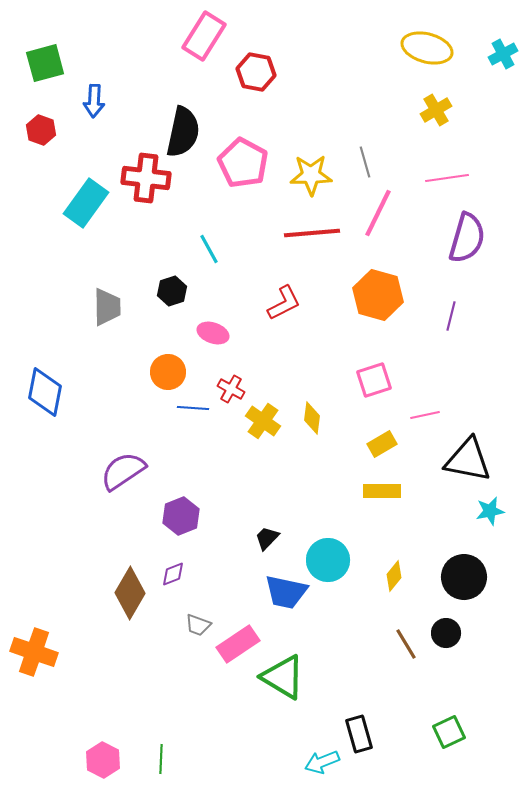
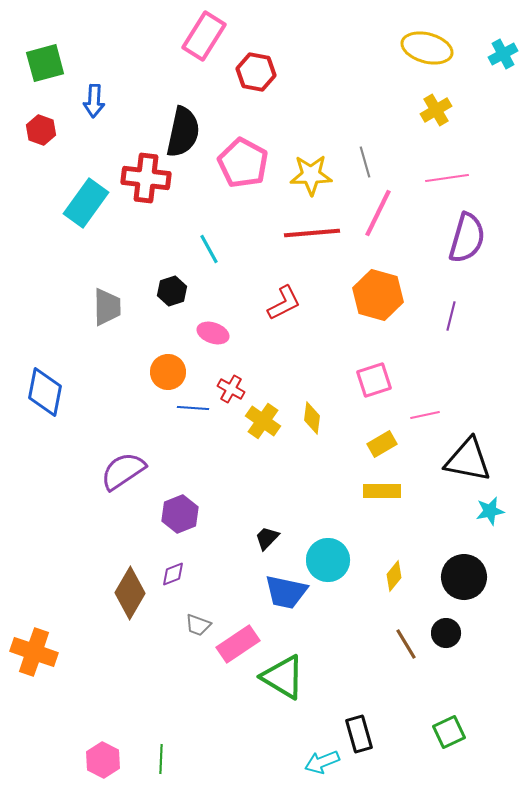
purple hexagon at (181, 516): moved 1 px left, 2 px up
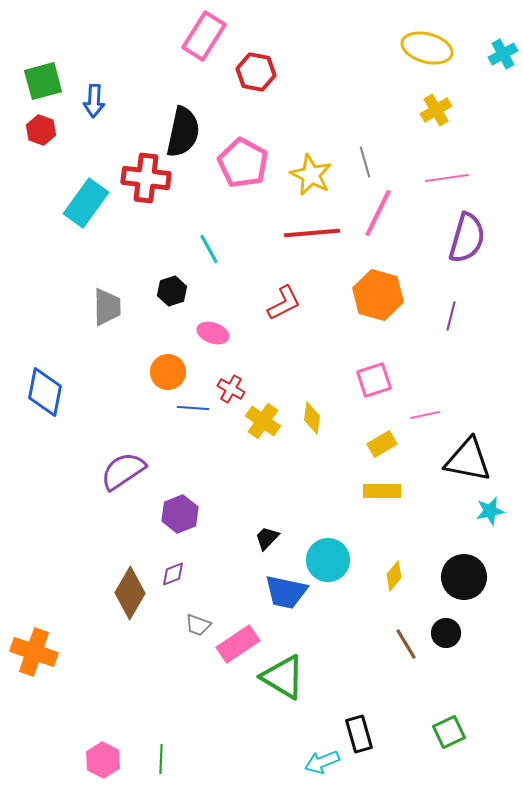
green square at (45, 63): moved 2 px left, 18 px down
yellow star at (311, 175): rotated 27 degrees clockwise
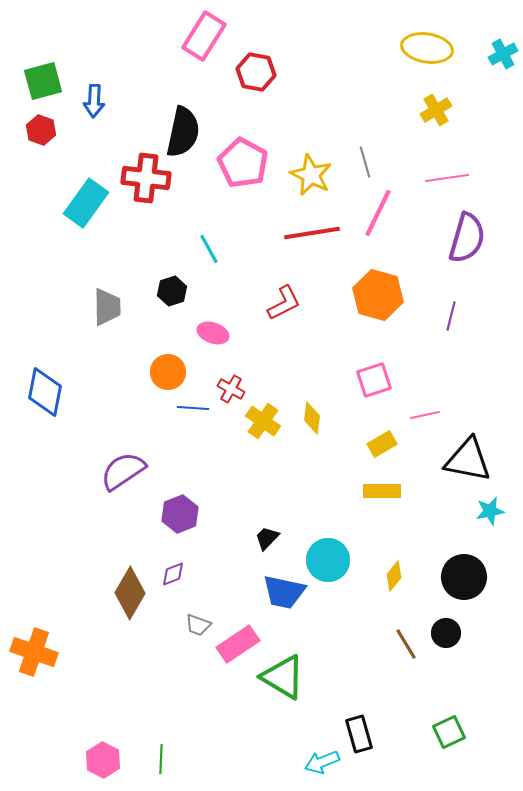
yellow ellipse at (427, 48): rotated 6 degrees counterclockwise
red line at (312, 233): rotated 4 degrees counterclockwise
blue trapezoid at (286, 592): moved 2 px left
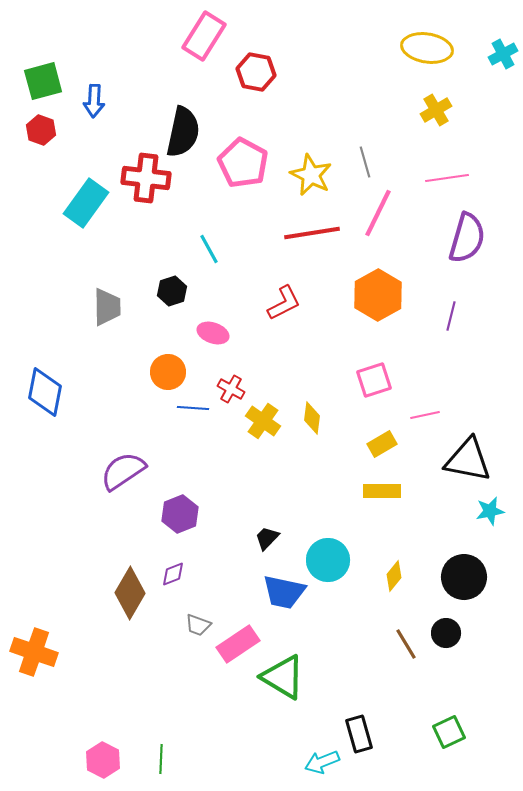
orange hexagon at (378, 295): rotated 15 degrees clockwise
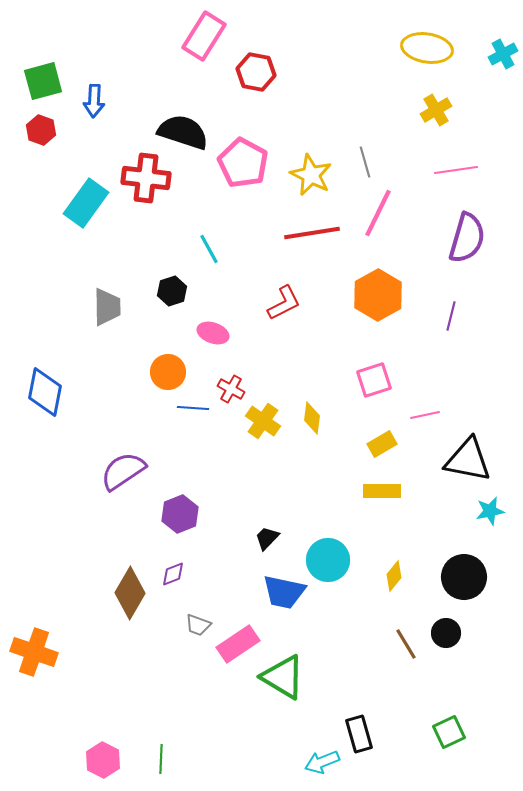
black semicircle at (183, 132): rotated 84 degrees counterclockwise
pink line at (447, 178): moved 9 px right, 8 px up
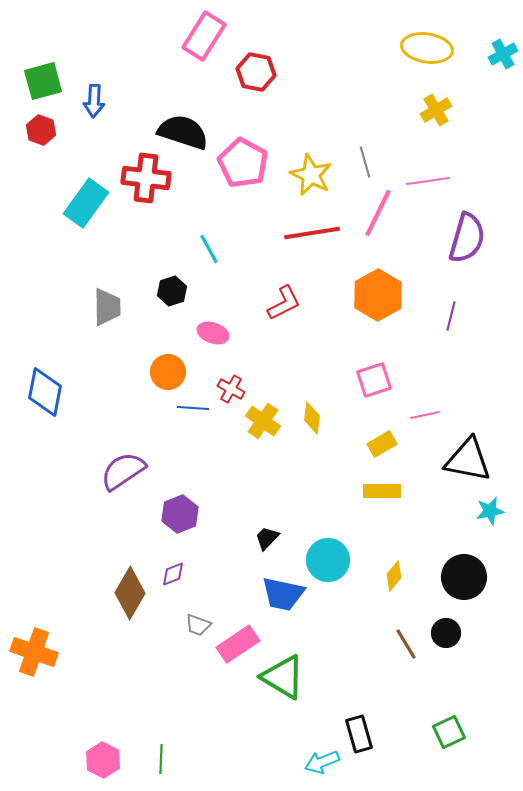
pink line at (456, 170): moved 28 px left, 11 px down
blue trapezoid at (284, 592): moved 1 px left, 2 px down
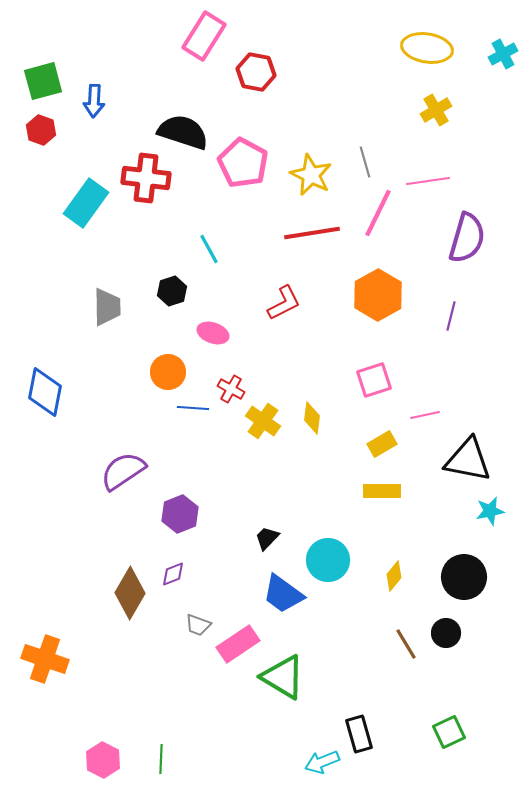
blue trapezoid at (283, 594): rotated 24 degrees clockwise
orange cross at (34, 652): moved 11 px right, 7 px down
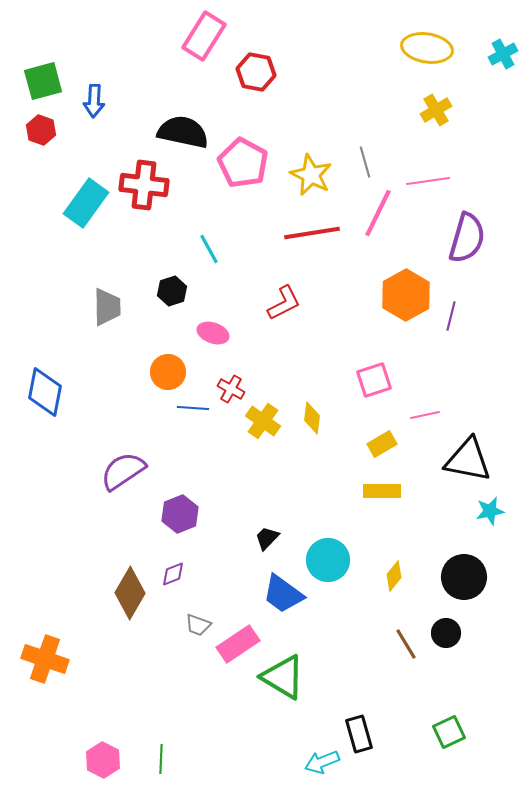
black semicircle at (183, 132): rotated 6 degrees counterclockwise
red cross at (146, 178): moved 2 px left, 7 px down
orange hexagon at (378, 295): moved 28 px right
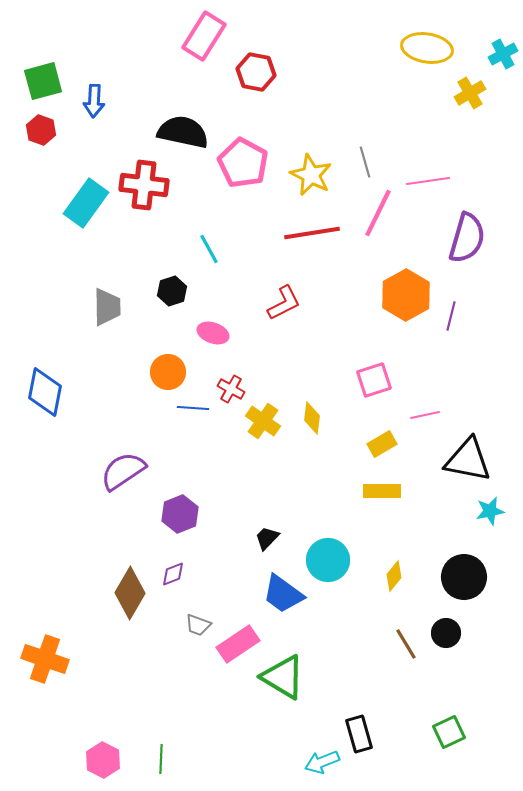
yellow cross at (436, 110): moved 34 px right, 17 px up
